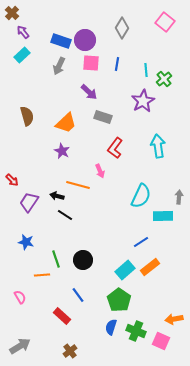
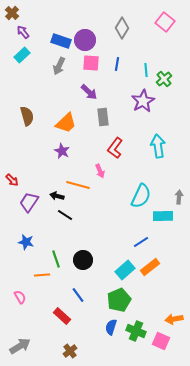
gray rectangle at (103, 117): rotated 66 degrees clockwise
green pentagon at (119, 300): rotated 15 degrees clockwise
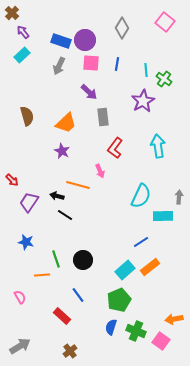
green cross at (164, 79): rotated 14 degrees counterclockwise
pink square at (161, 341): rotated 12 degrees clockwise
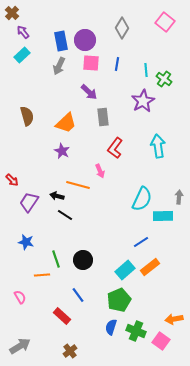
blue rectangle at (61, 41): rotated 60 degrees clockwise
cyan semicircle at (141, 196): moved 1 px right, 3 px down
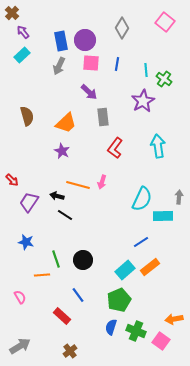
pink arrow at (100, 171): moved 2 px right, 11 px down; rotated 40 degrees clockwise
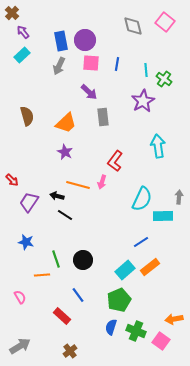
gray diamond at (122, 28): moved 11 px right, 2 px up; rotated 45 degrees counterclockwise
red L-shape at (115, 148): moved 13 px down
purple star at (62, 151): moved 3 px right, 1 px down
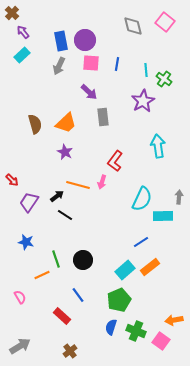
brown semicircle at (27, 116): moved 8 px right, 8 px down
black arrow at (57, 196): rotated 128 degrees clockwise
orange line at (42, 275): rotated 21 degrees counterclockwise
orange arrow at (174, 319): moved 1 px down
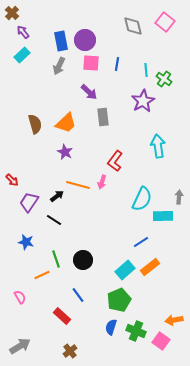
black line at (65, 215): moved 11 px left, 5 px down
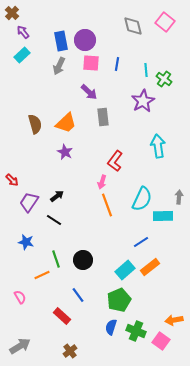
orange line at (78, 185): moved 29 px right, 20 px down; rotated 55 degrees clockwise
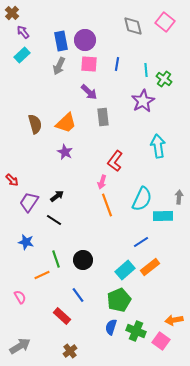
pink square at (91, 63): moved 2 px left, 1 px down
